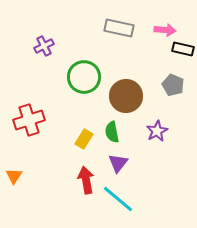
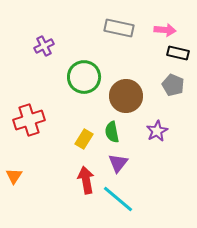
black rectangle: moved 5 px left, 4 px down
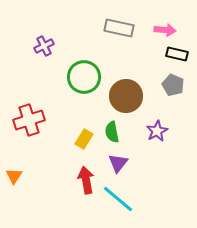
black rectangle: moved 1 px left, 1 px down
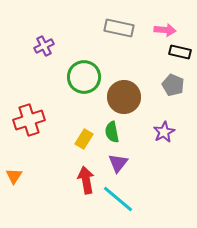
black rectangle: moved 3 px right, 2 px up
brown circle: moved 2 px left, 1 px down
purple star: moved 7 px right, 1 px down
